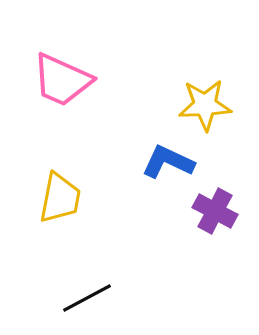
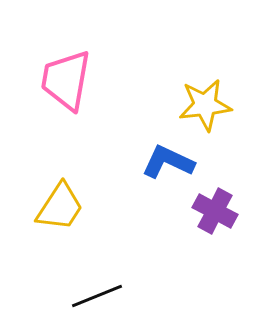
pink trapezoid: moved 4 px right; rotated 76 degrees clockwise
yellow star: rotated 4 degrees counterclockwise
yellow trapezoid: moved 9 px down; rotated 22 degrees clockwise
black line: moved 10 px right, 2 px up; rotated 6 degrees clockwise
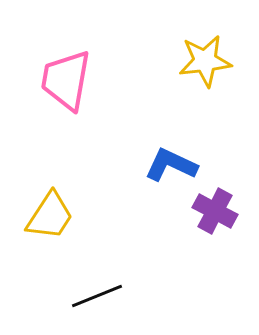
yellow star: moved 44 px up
blue L-shape: moved 3 px right, 3 px down
yellow trapezoid: moved 10 px left, 9 px down
